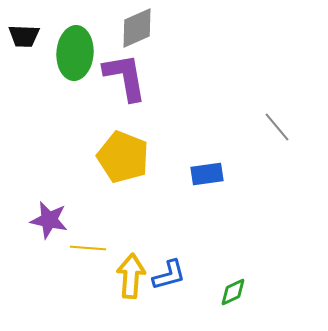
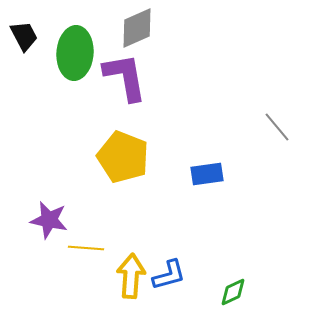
black trapezoid: rotated 120 degrees counterclockwise
yellow line: moved 2 px left
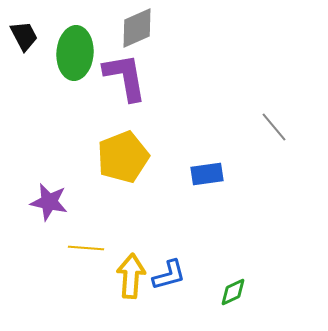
gray line: moved 3 px left
yellow pentagon: rotated 30 degrees clockwise
purple star: moved 18 px up
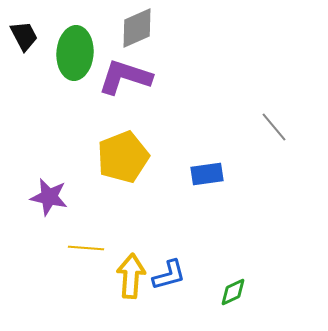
purple L-shape: rotated 62 degrees counterclockwise
purple star: moved 5 px up
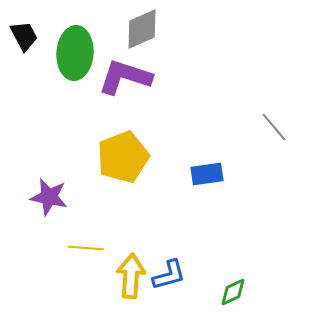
gray diamond: moved 5 px right, 1 px down
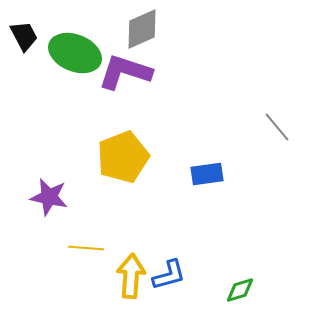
green ellipse: rotated 72 degrees counterclockwise
purple L-shape: moved 5 px up
gray line: moved 3 px right
green diamond: moved 7 px right, 2 px up; rotated 8 degrees clockwise
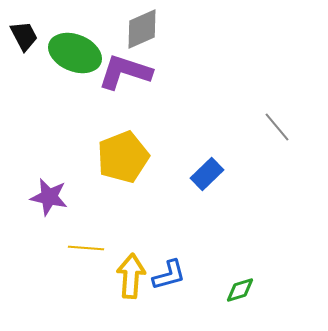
blue rectangle: rotated 36 degrees counterclockwise
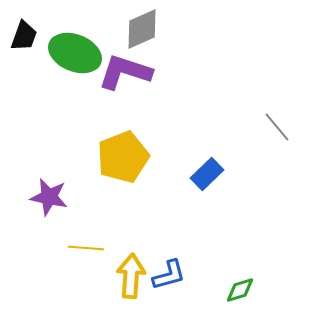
black trapezoid: rotated 48 degrees clockwise
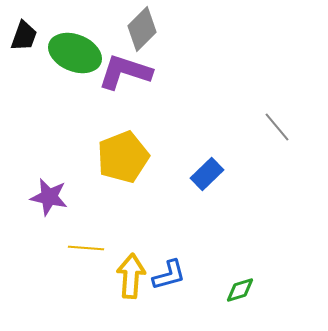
gray diamond: rotated 21 degrees counterclockwise
